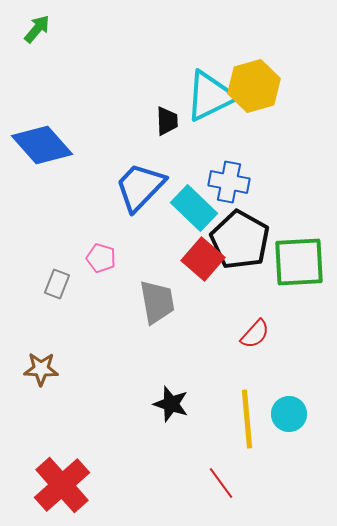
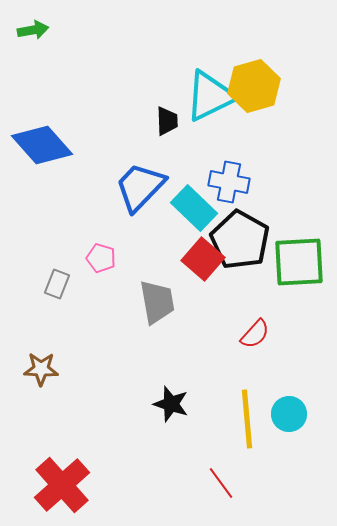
green arrow: moved 4 px left, 1 px down; rotated 40 degrees clockwise
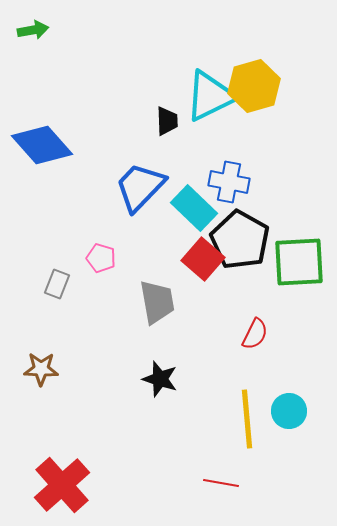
red semicircle: rotated 16 degrees counterclockwise
black star: moved 11 px left, 25 px up
cyan circle: moved 3 px up
red line: rotated 44 degrees counterclockwise
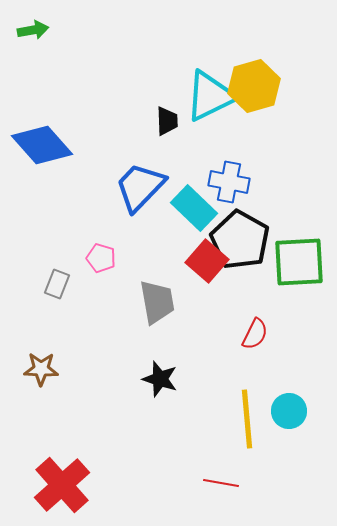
red square: moved 4 px right, 2 px down
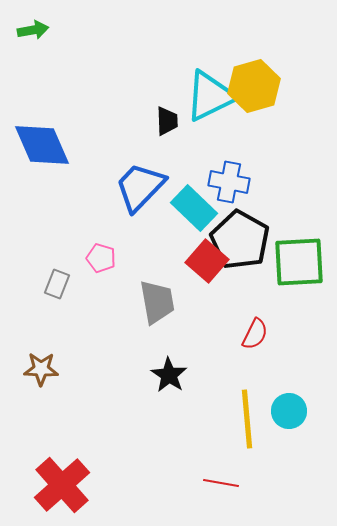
blue diamond: rotated 18 degrees clockwise
black star: moved 9 px right, 4 px up; rotated 15 degrees clockwise
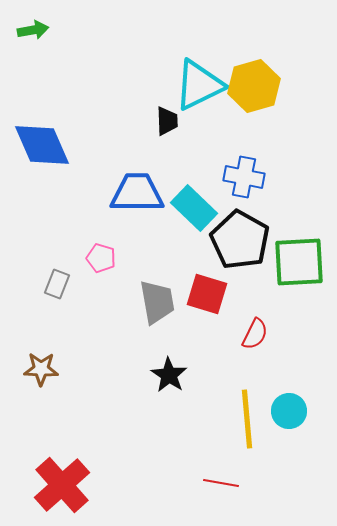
cyan triangle: moved 11 px left, 11 px up
blue cross: moved 15 px right, 5 px up
blue trapezoid: moved 3 px left, 6 px down; rotated 46 degrees clockwise
red square: moved 33 px down; rotated 24 degrees counterclockwise
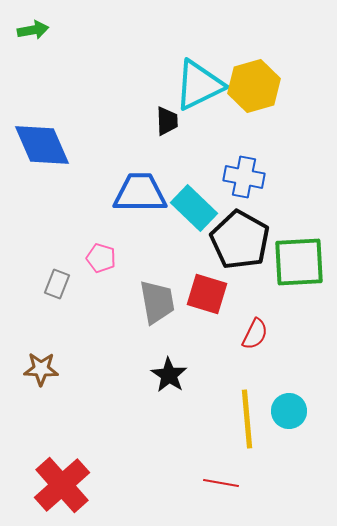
blue trapezoid: moved 3 px right
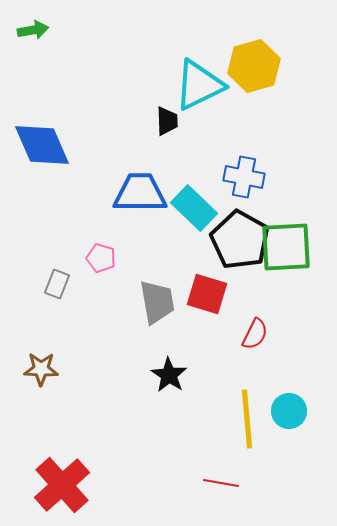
yellow hexagon: moved 20 px up
green square: moved 13 px left, 15 px up
